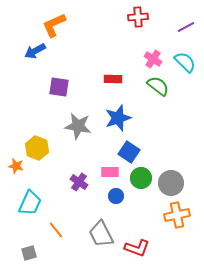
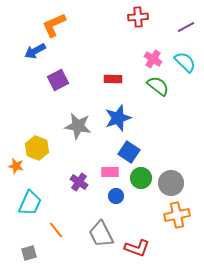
purple square: moved 1 px left, 7 px up; rotated 35 degrees counterclockwise
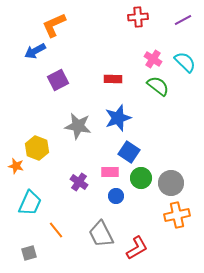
purple line: moved 3 px left, 7 px up
red L-shape: rotated 50 degrees counterclockwise
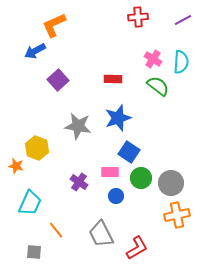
cyan semicircle: moved 4 px left; rotated 50 degrees clockwise
purple square: rotated 15 degrees counterclockwise
gray square: moved 5 px right, 1 px up; rotated 21 degrees clockwise
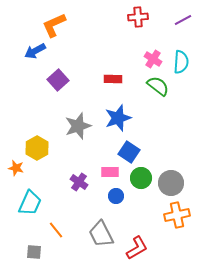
gray star: rotated 28 degrees counterclockwise
yellow hexagon: rotated 10 degrees clockwise
orange star: moved 2 px down
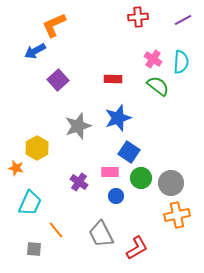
gray square: moved 3 px up
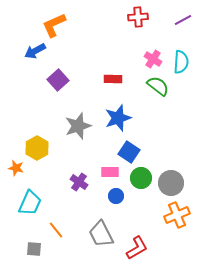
orange cross: rotated 10 degrees counterclockwise
